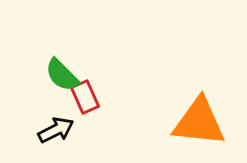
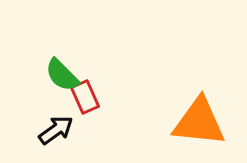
black arrow: rotated 9 degrees counterclockwise
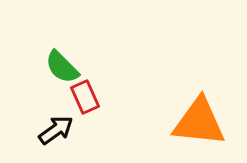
green semicircle: moved 8 px up
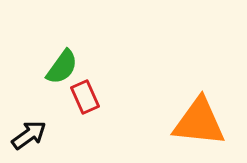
green semicircle: rotated 99 degrees counterclockwise
black arrow: moved 27 px left, 5 px down
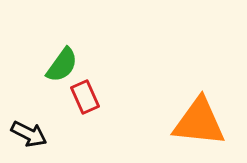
green semicircle: moved 2 px up
black arrow: moved 1 px up; rotated 63 degrees clockwise
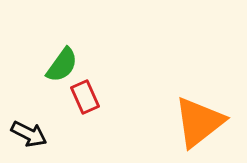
orange triangle: rotated 44 degrees counterclockwise
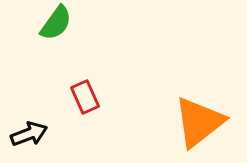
green semicircle: moved 6 px left, 42 px up
black arrow: rotated 48 degrees counterclockwise
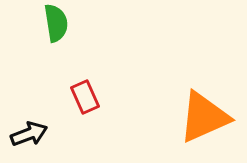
green semicircle: rotated 45 degrees counterclockwise
orange triangle: moved 5 px right, 5 px up; rotated 14 degrees clockwise
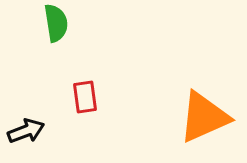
red rectangle: rotated 16 degrees clockwise
black arrow: moved 3 px left, 3 px up
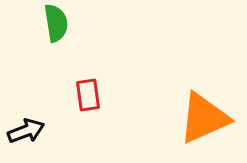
red rectangle: moved 3 px right, 2 px up
orange triangle: moved 1 px down
